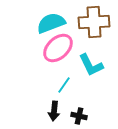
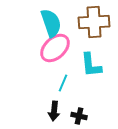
cyan semicircle: rotated 92 degrees clockwise
pink ellipse: moved 3 px left
cyan L-shape: rotated 20 degrees clockwise
cyan line: moved 1 px left, 2 px up; rotated 12 degrees counterclockwise
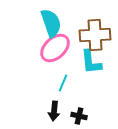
brown cross: moved 1 px right, 13 px down
cyan L-shape: moved 3 px up
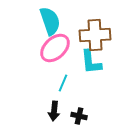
cyan semicircle: moved 1 px left, 2 px up
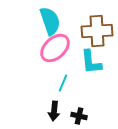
brown cross: moved 2 px right, 4 px up
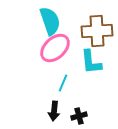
black cross: rotated 28 degrees counterclockwise
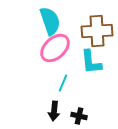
black cross: rotated 28 degrees clockwise
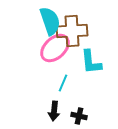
brown cross: moved 25 px left
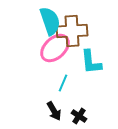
black arrow: rotated 36 degrees counterclockwise
black cross: rotated 21 degrees clockwise
